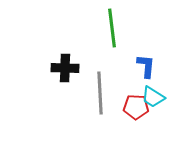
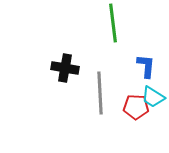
green line: moved 1 px right, 5 px up
black cross: rotated 8 degrees clockwise
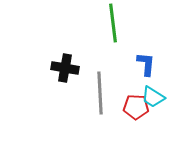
blue L-shape: moved 2 px up
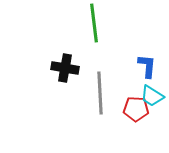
green line: moved 19 px left
blue L-shape: moved 1 px right, 2 px down
cyan trapezoid: moved 1 px left, 1 px up
red pentagon: moved 2 px down
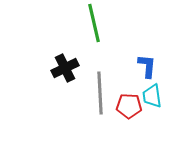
green line: rotated 6 degrees counterclockwise
black cross: rotated 36 degrees counterclockwise
cyan trapezoid: rotated 50 degrees clockwise
red pentagon: moved 7 px left, 3 px up
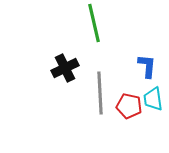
cyan trapezoid: moved 1 px right, 3 px down
red pentagon: rotated 10 degrees clockwise
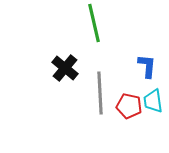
black cross: rotated 24 degrees counterclockwise
cyan trapezoid: moved 2 px down
